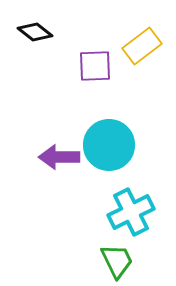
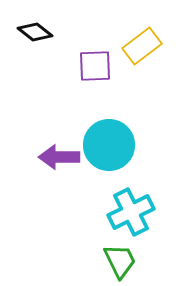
green trapezoid: moved 3 px right
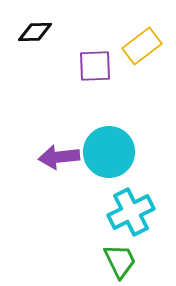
black diamond: rotated 40 degrees counterclockwise
cyan circle: moved 7 px down
purple arrow: rotated 6 degrees counterclockwise
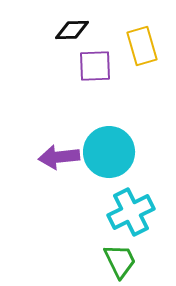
black diamond: moved 37 px right, 2 px up
yellow rectangle: rotated 69 degrees counterclockwise
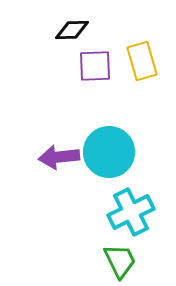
yellow rectangle: moved 15 px down
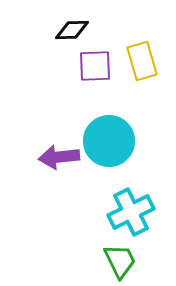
cyan circle: moved 11 px up
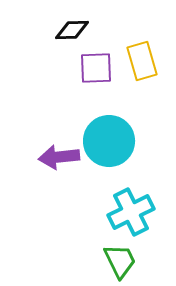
purple square: moved 1 px right, 2 px down
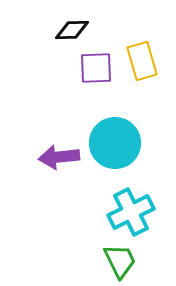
cyan circle: moved 6 px right, 2 px down
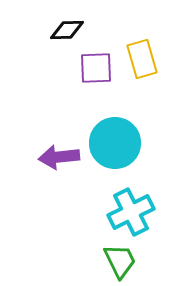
black diamond: moved 5 px left
yellow rectangle: moved 2 px up
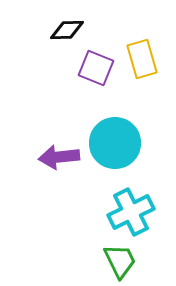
purple square: rotated 24 degrees clockwise
